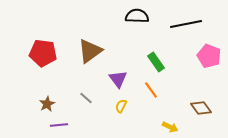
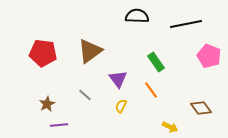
gray line: moved 1 px left, 3 px up
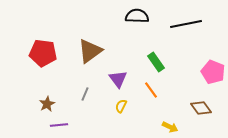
pink pentagon: moved 4 px right, 16 px down
gray line: moved 1 px up; rotated 72 degrees clockwise
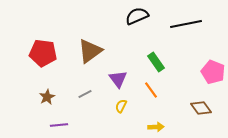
black semicircle: rotated 25 degrees counterclockwise
gray line: rotated 40 degrees clockwise
brown star: moved 7 px up
yellow arrow: moved 14 px left; rotated 28 degrees counterclockwise
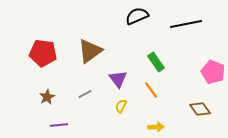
brown diamond: moved 1 px left, 1 px down
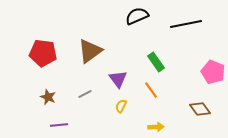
brown star: moved 1 px right; rotated 21 degrees counterclockwise
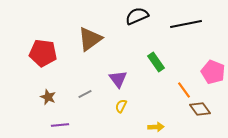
brown triangle: moved 12 px up
orange line: moved 33 px right
purple line: moved 1 px right
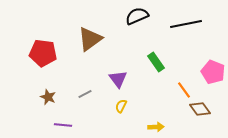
purple line: moved 3 px right; rotated 12 degrees clockwise
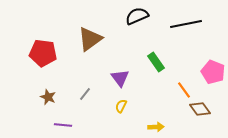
purple triangle: moved 2 px right, 1 px up
gray line: rotated 24 degrees counterclockwise
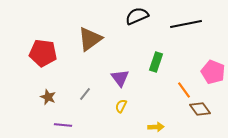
green rectangle: rotated 54 degrees clockwise
